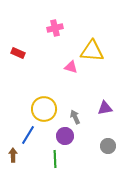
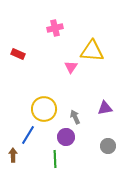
red rectangle: moved 1 px down
pink triangle: rotated 48 degrees clockwise
purple circle: moved 1 px right, 1 px down
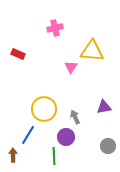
purple triangle: moved 1 px left, 1 px up
green line: moved 1 px left, 3 px up
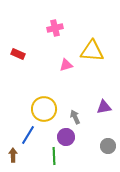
pink triangle: moved 5 px left, 2 px up; rotated 40 degrees clockwise
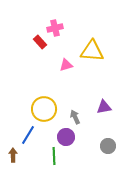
red rectangle: moved 22 px right, 12 px up; rotated 24 degrees clockwise
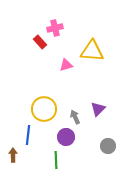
purple triangle: moved 6 px left, 2 px down; rotated 35 degrees counterclockwise
blue line: rotated 24 degrees counterclockwise
green line: moved 2 px right, 4 px down
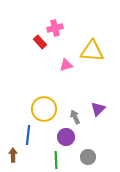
gray circle: moved 20 px left, 11 px down
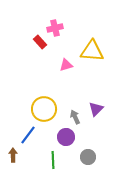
purple triangle: moved 2 px left
blue line: rotated 30 degrees clockwise
green line: moved 3 px left
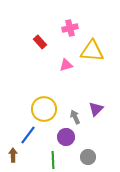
pink cross: moved 15 px right
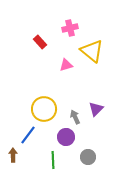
yellow triangle: rotated 35 degrees clockwise
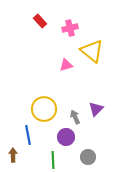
red rectangle: moved 21 px up
blue line: rotated 48 degrees counterclockwise
